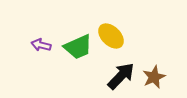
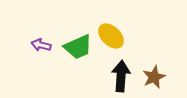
black arrow: rotated 40 degrees counterclockwise
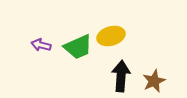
yellow ellipse: rotated 60 degrees counterclockwise
brown star: moved 4 px down
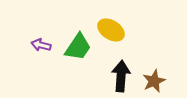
yellow ellipse: moved 6 px up; rotated 48 degrees clockwise
green trapezoid: rotated 32 degrees counterclockwise
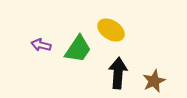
green trapezoid: moved 2 px down
black arrow: moved 3 px left, 3 px up
